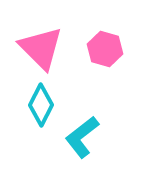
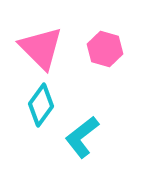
cyan diamond: rotated 9 degrees clockwise
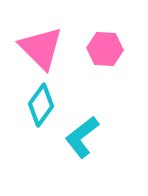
pink hexagon: rotated 12 degrees counterclockwise
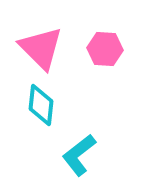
cyan diamond: rotated 30 degrees counterclockwise
cyan L-shape: moved 3 px left, 18 px down
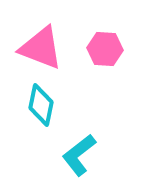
pink triangle: rotated 24 degrees counterclockwise
cyan diamond: rotated 6 degrees clockwise
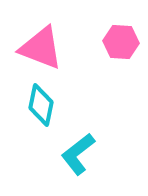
pink hexagon: moved 16 px right, 7 px up
cyan L-shape: moved 1 px left, 1 px up
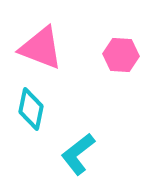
pink hexagon: moved 13 px down
cyan diamond: moved 10 px left, 4 px down
